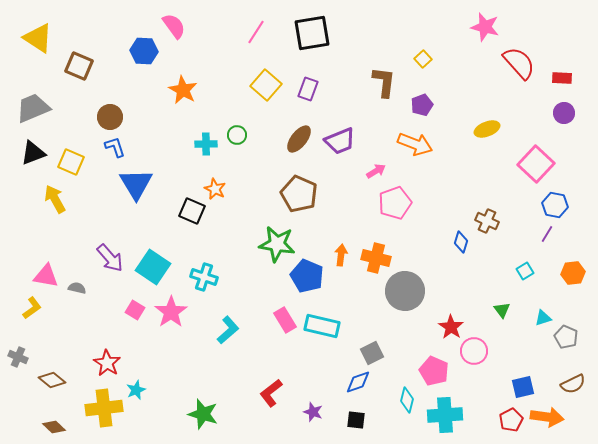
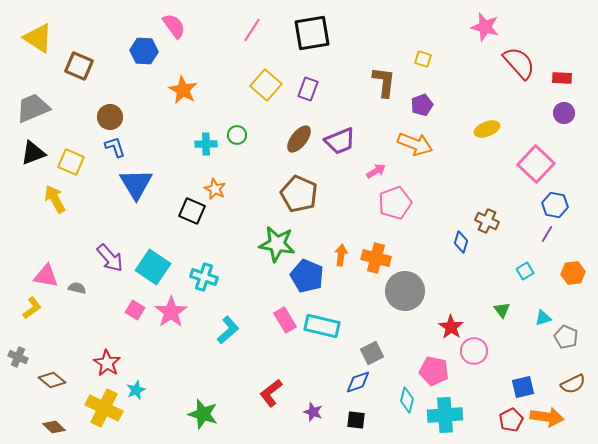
pink line at (256, 32): moved 4 px left, 2 px up
yellow square at (423, 59): rotated 30 degrees counterclockwise
pink pentagon at (434, 371): rotated 12 degrees counterclockwise
yellow cross at (104, 408): rotated 33 degrees clockwise
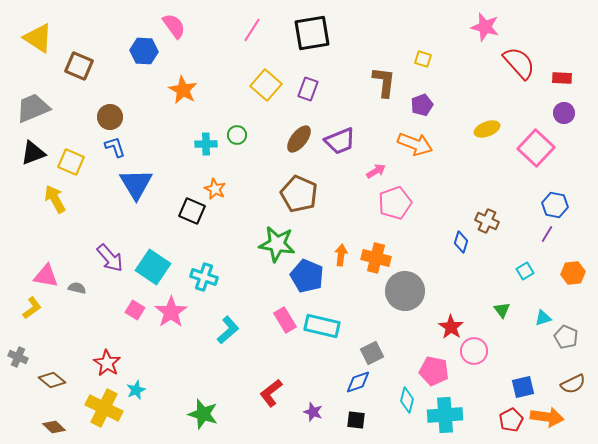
pink square at (536, 164): moved 16 px up
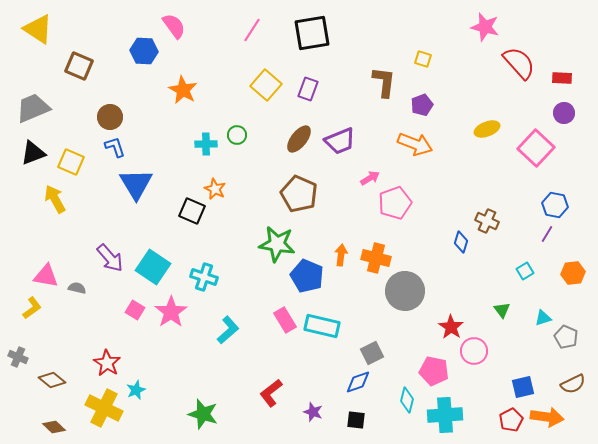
yellow triangle at (38, 38): moved 9 px up
pink arrow at (376, 171): moved 6 px left, 7 px down
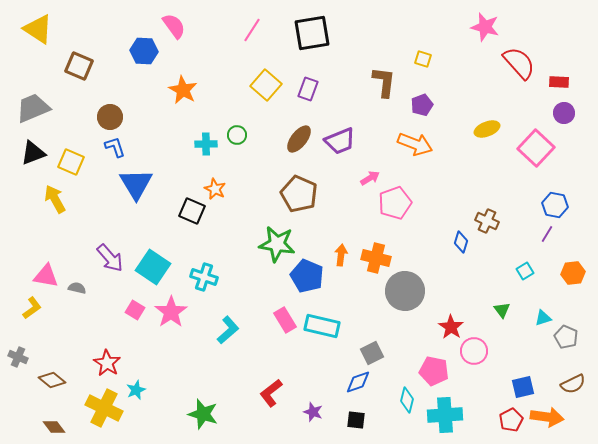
red rectangle at (562, 78): moved 3 px left, 4 px down
brown diamond at (54, 427): rotated 10 degrees clockwise
